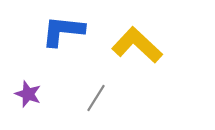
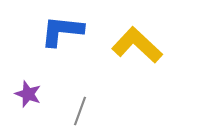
blue L-shape: moved 1 px left
gray line: moved 16 px left, 13 px down; rotated 12 degrees counterclockwise
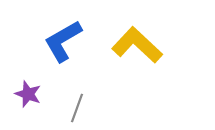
blue L-shape: moved 1 px right, 10 px down; rotated 36 degrees counterclockwise
gray line: moved 3 px left, 3 px up
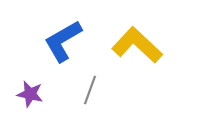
purple star: moved 2 px right; rotated 8 degrees counterclockwise
gray line: moved 13 px right, 18 px up
